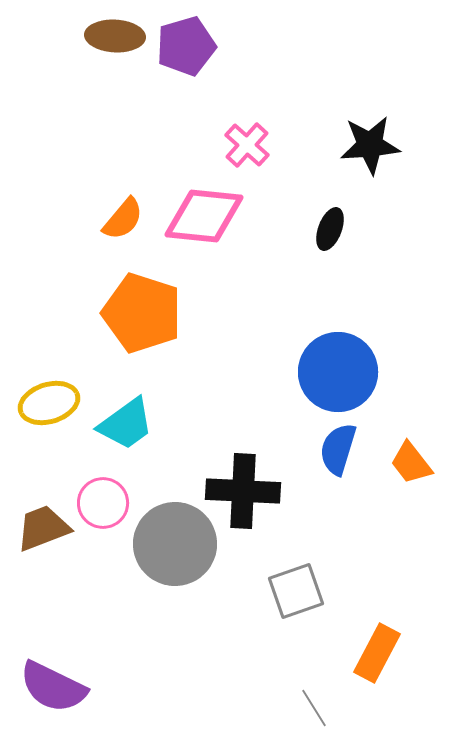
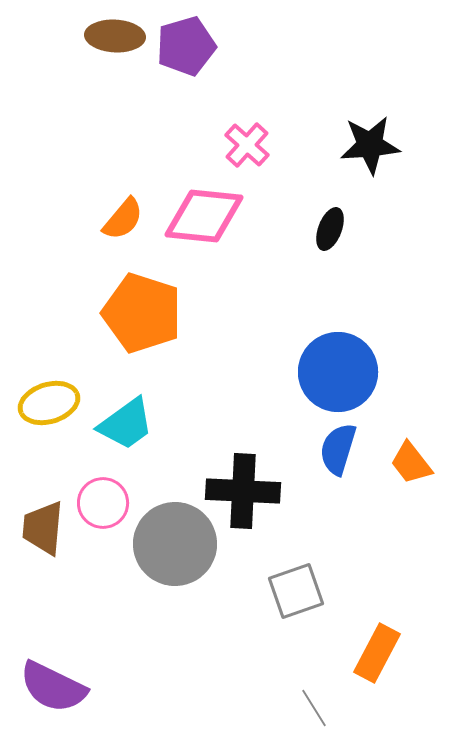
brown trapezoid: rotated 64 degrees counterclockwise
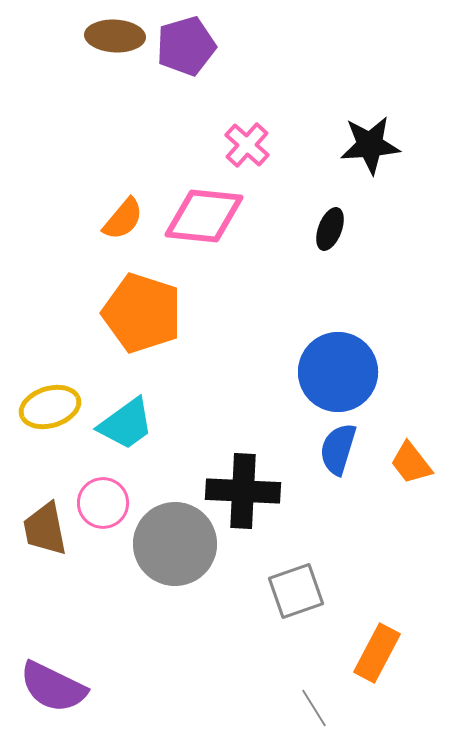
yellow ellipse: moved 1 px right, 4 px down
brown trapezoid: moved 2 px right, 1 px down; rotated 16 degrees counterclockwise
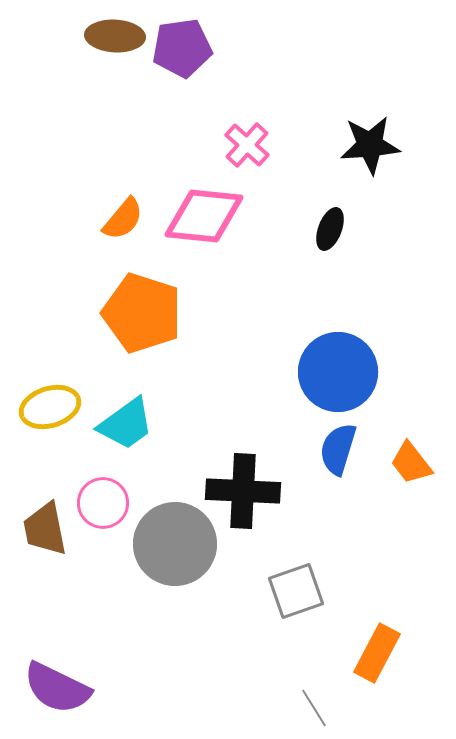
purple pentagon: moved 4 px left, 2 px down; rotated 8 degrees clockwise
purple semicircle: moved 4 px right, 1 px down
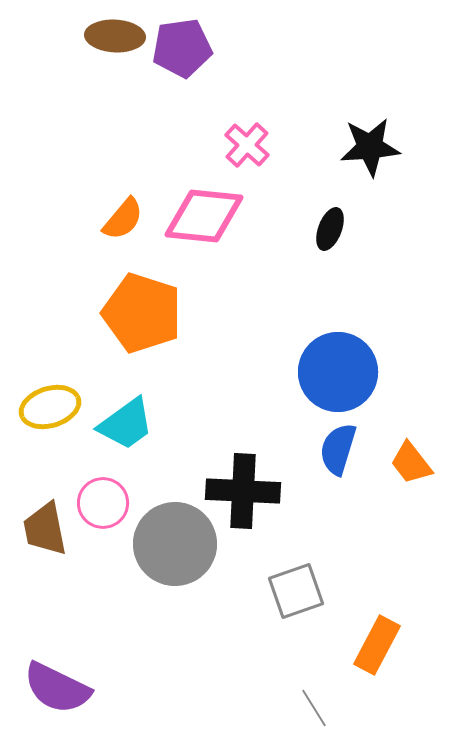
black star: moved 2 px down
orange rectangle: moved 8 px up
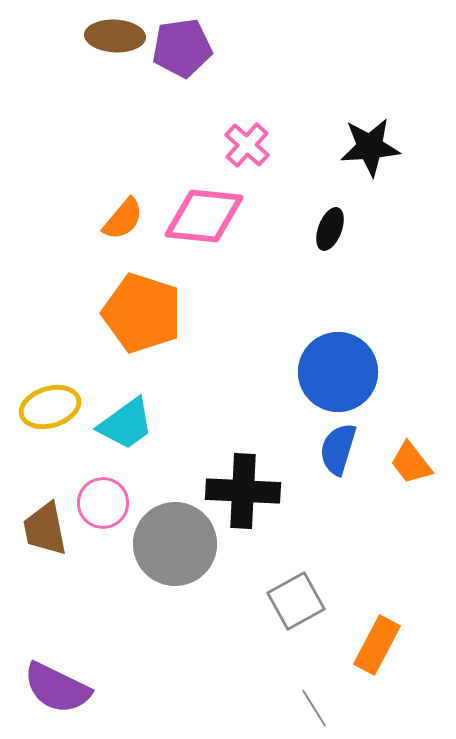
gray square: moved 10 px down; rotated 10 degrees counterclockwise
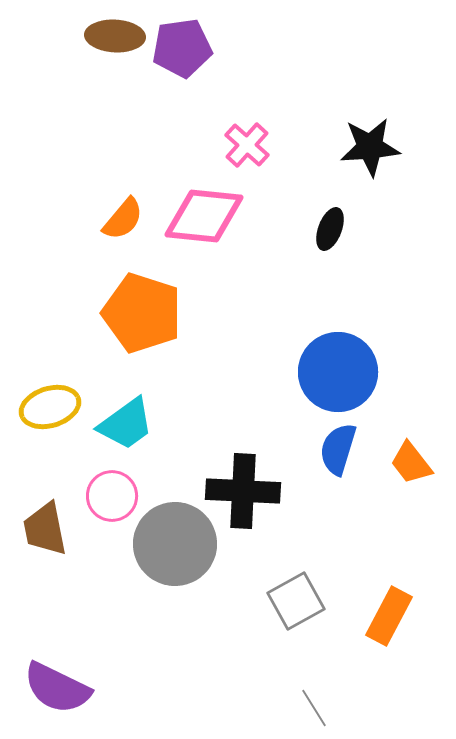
pink circle: moved 9 px right, 7 px up
orange rectangle: moved 12 px right, 29 px up
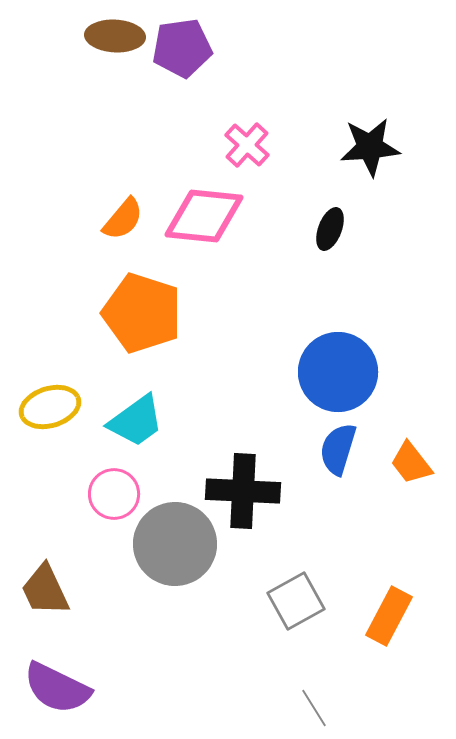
cyan trapezoid: moved 10 px right, 3 px up
pink circle: moved 2 px right, 2 px up
brown trapezoid: moved 61 px down; rotated 14 degrees counterclockwise
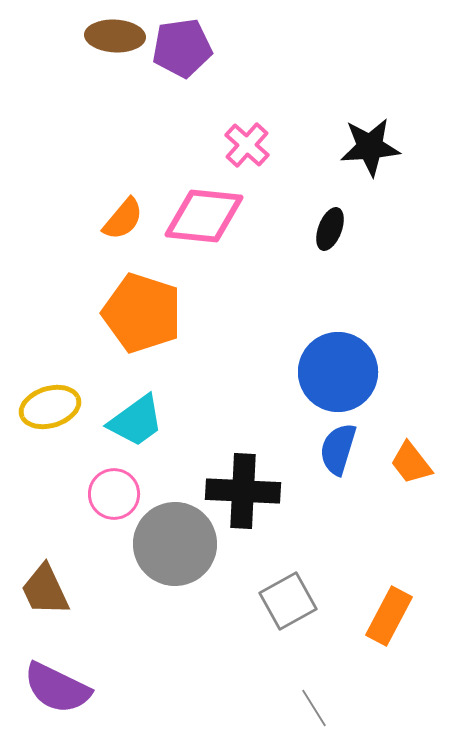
gray square: moved 8 px left
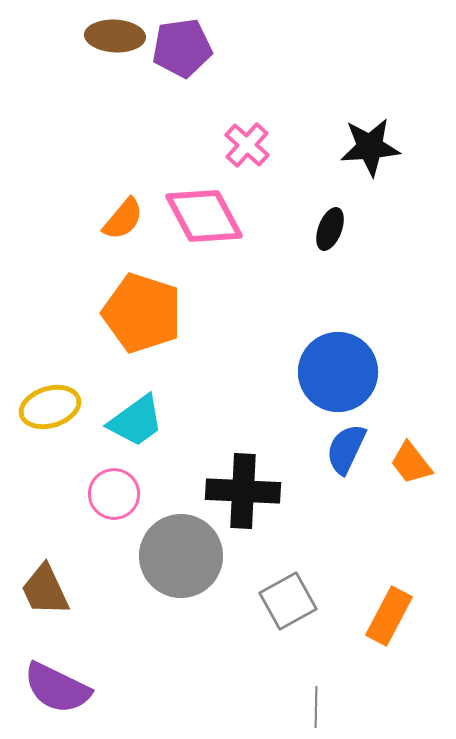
pink diamond: rotated 56 degrees clockwise
blue semicircle: moved 8 px right; rotated 8 degrees clockwise
gray circle: moved 6 px right, 12 px down
gray line: moved 2 px right, 1 px up; rotated 33 degrees clockwise
